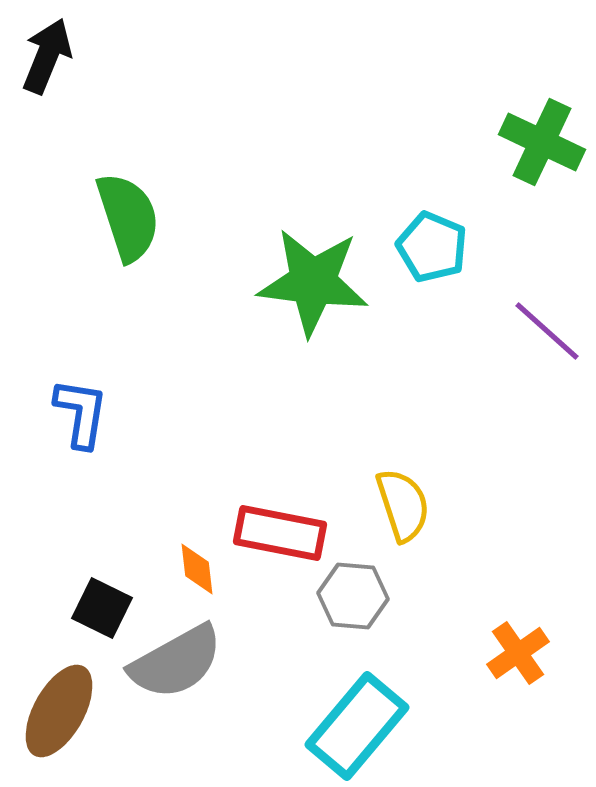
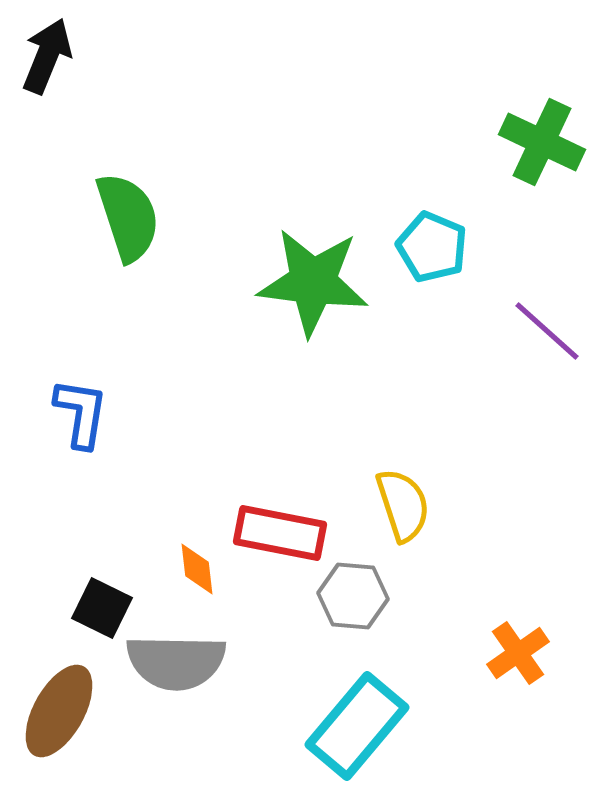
gray semicircle: rotated 30 degrees clockwise
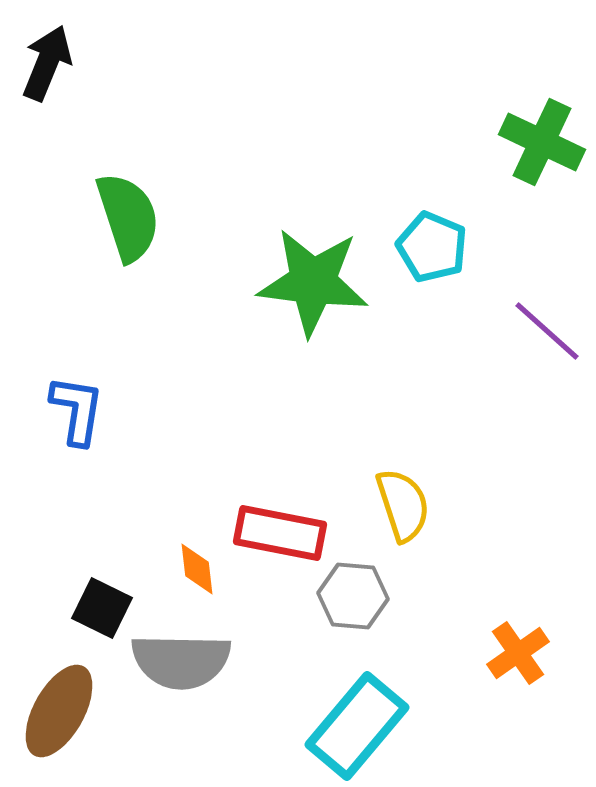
black arrow: moved 7 px down
blue L-shape: moved 4 px left, 3 px up
gray semicircle: moved 5 px right, 1 px up
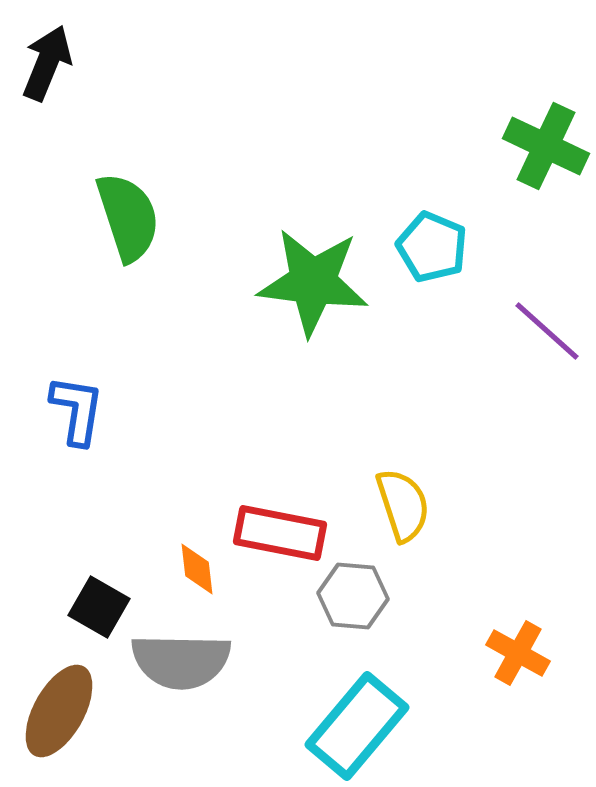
green cross: moved 4 px right, 4 px down
black square: moved 3 px left, 1 px up; rotated 4 degrees clockwise
orange cross: rotated 26 degrees counterclockwise
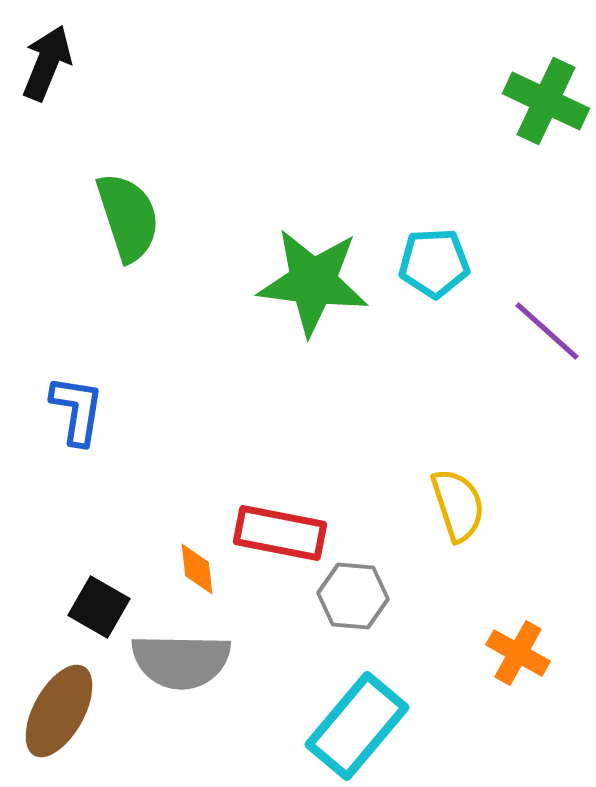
green cross: moved 45 px up
cyan pentagon: moved 2 px right, 16 px down; rotated 26 degrees counterclockwise
yellow semicircle: moved 55 px right
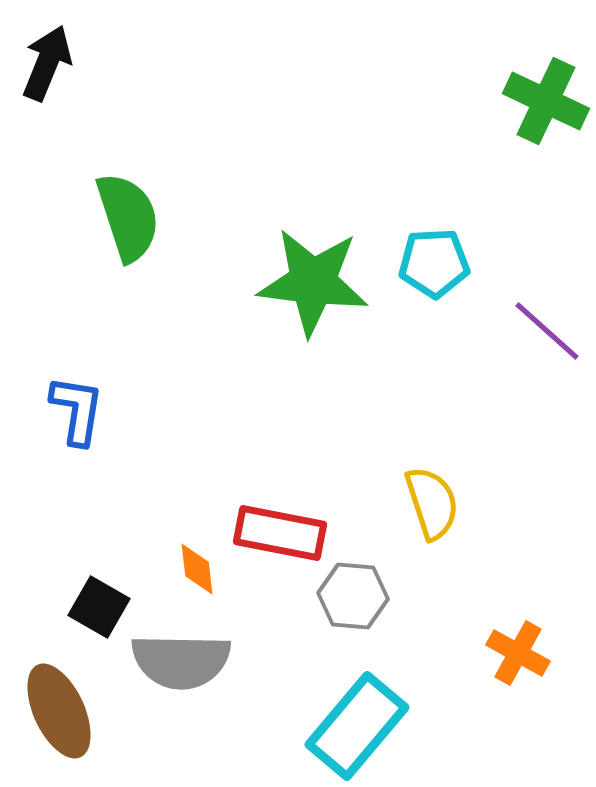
yellow semicircle: moved 26 px left, 2 px up
brown ellipse: rotated 54 degrees counterclockwise
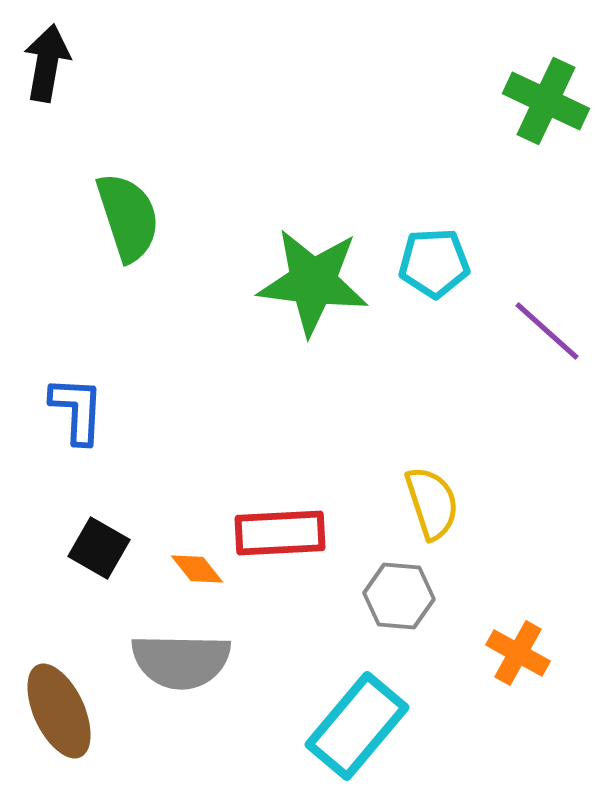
black arrow: rotated 12 degrees counterclockwise
blue L-shape: rotated 6 degrees counterclockwise
red rectangle: rotated 14 degrees counterclockwise
orange diamond: rotated 32 degrees counterclockwise
gray hexagon: moved 46 px right
black square: moved 59 px up
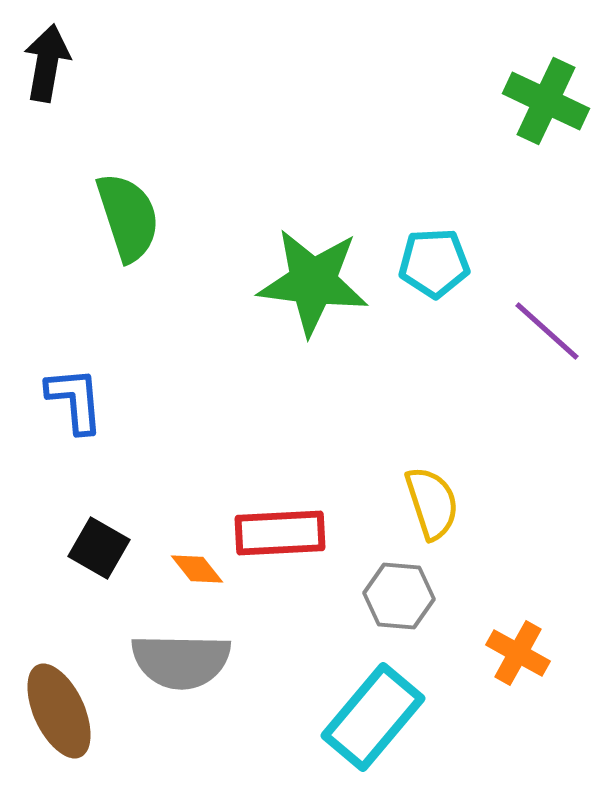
blue L-shape: moved 2 px left, 10 px up; rotated 8 degrees counterclockwise
cyan rectangle: moved 16 px right, 9 px up
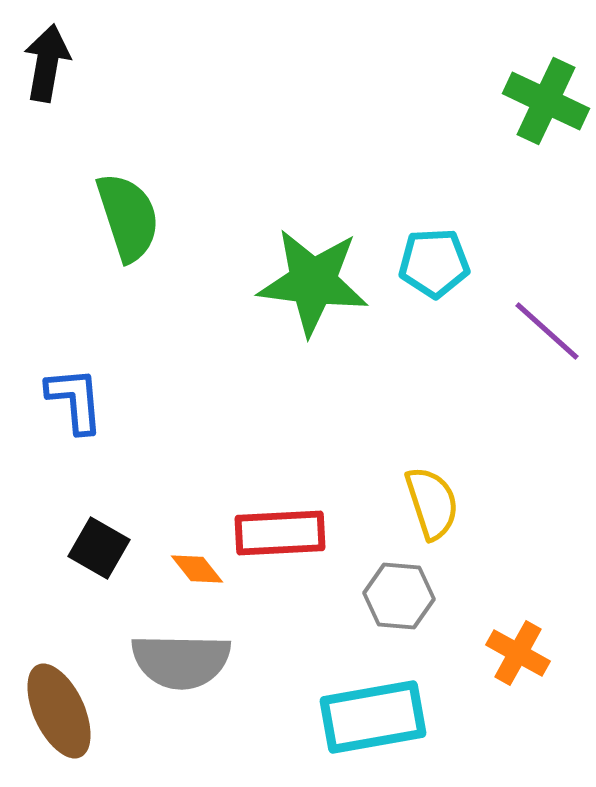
cyan rectangle: rotated 40 degrees clockwise
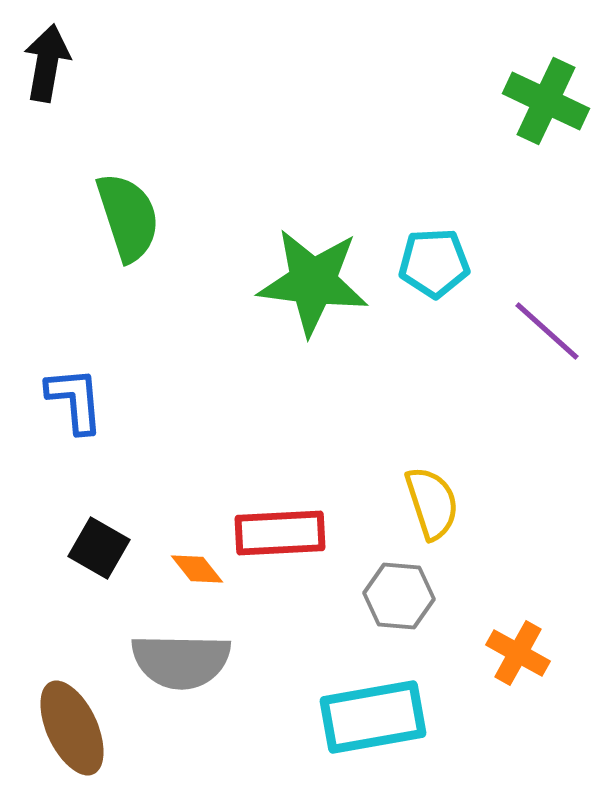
brown ellipse: moved 13 px right, 17 px down
